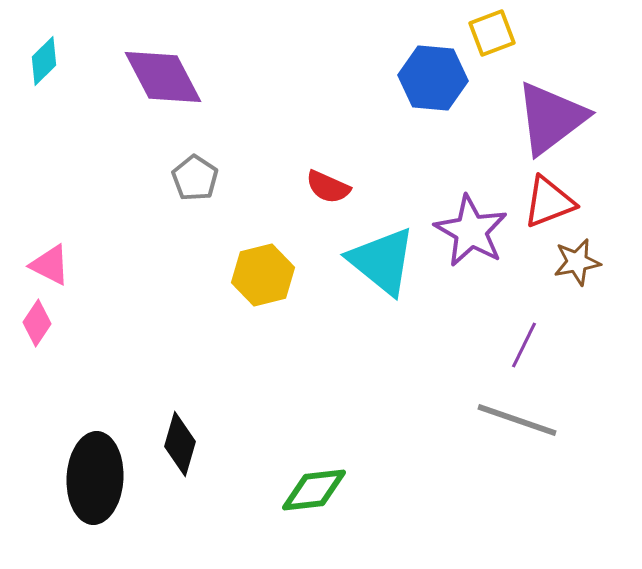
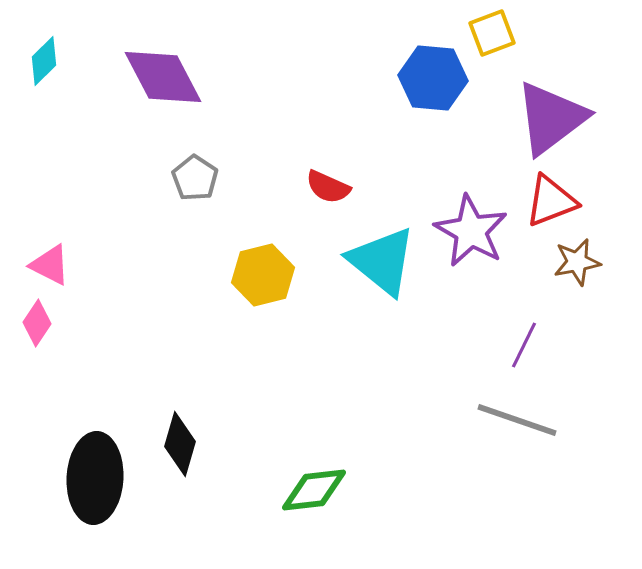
red triangle: moved 2 px right, 1 px up
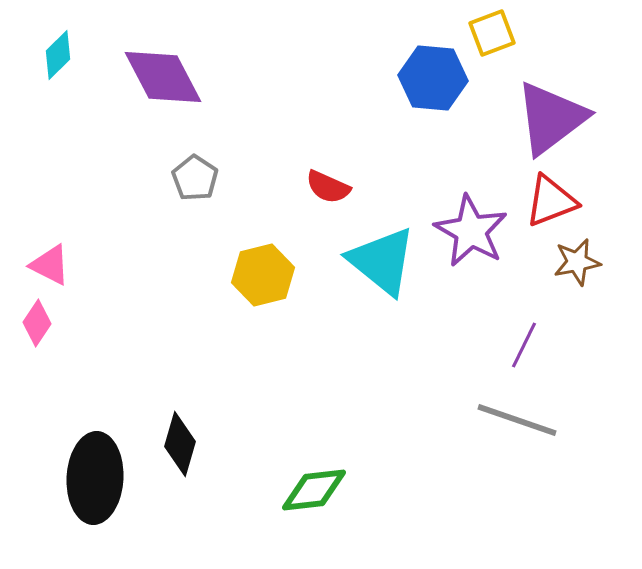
cyan diamond: moved 14 px right, 6 px up
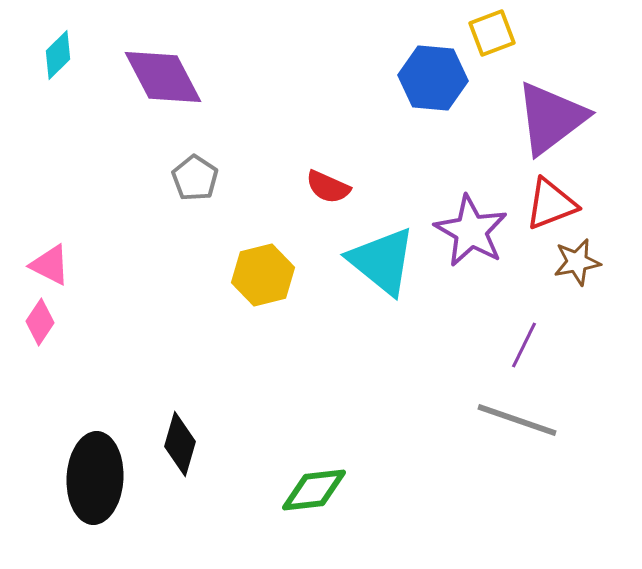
red triangle: moved 3 px down
pink diamond: moved 3 px right, 1 px up
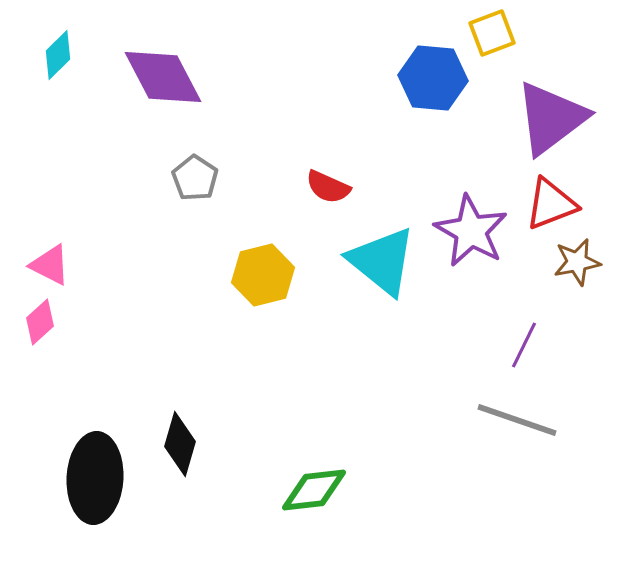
pink diamond: rotated 15 degrees clockwise
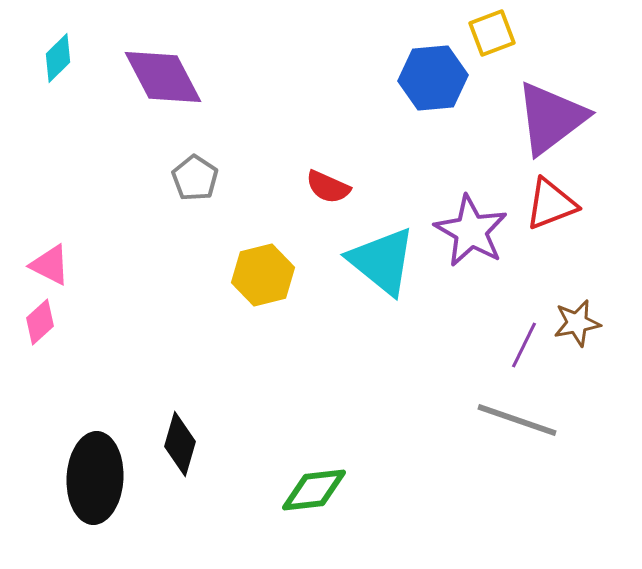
cyan diamond: moved 3 px down
blue hexagon: rotated 10 degrees counterclockwise
brown star: moved 61 px down
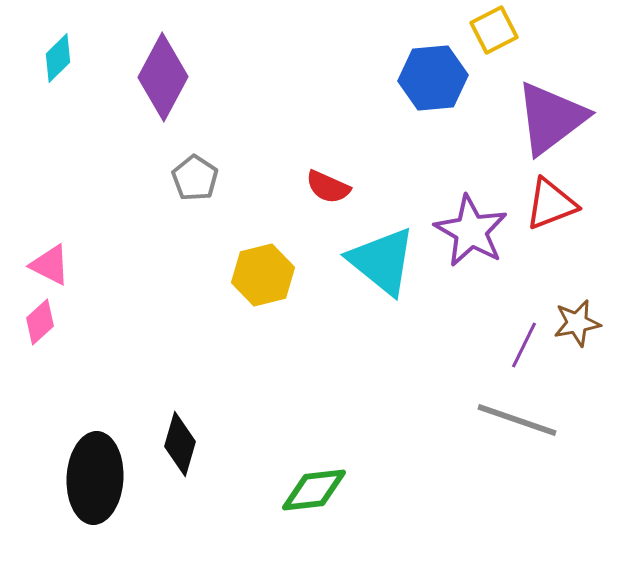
yellow square: moved 2 px right, 3 px up; rotated 6 degrees counterclockwise
purple diamond: rotated 56 degrees clockwise
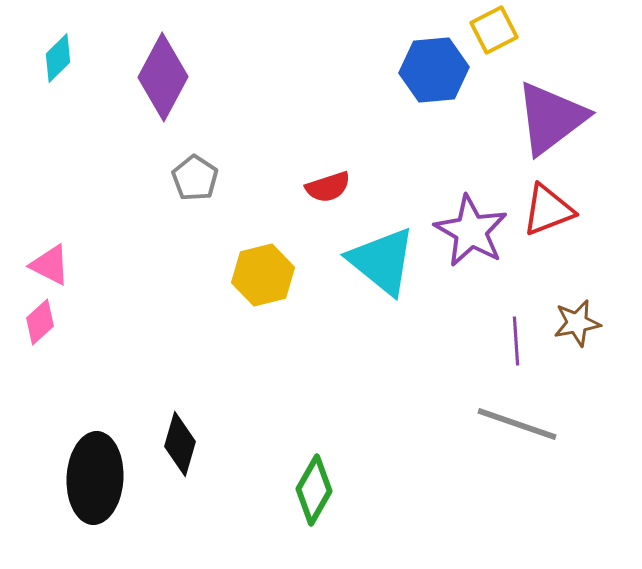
blue hexagon: moved 1 px right, 8 px up
red semicircle: rotated 42 degrees counterclockwise
red triangle: moved 3 px left, 6 px down
purple line: moved 8 px left, 4 px up; rotated 30 degrees counterclockwise
gray line: moved 4 px down
green diamond: rotated 54 degrees counterclockwise
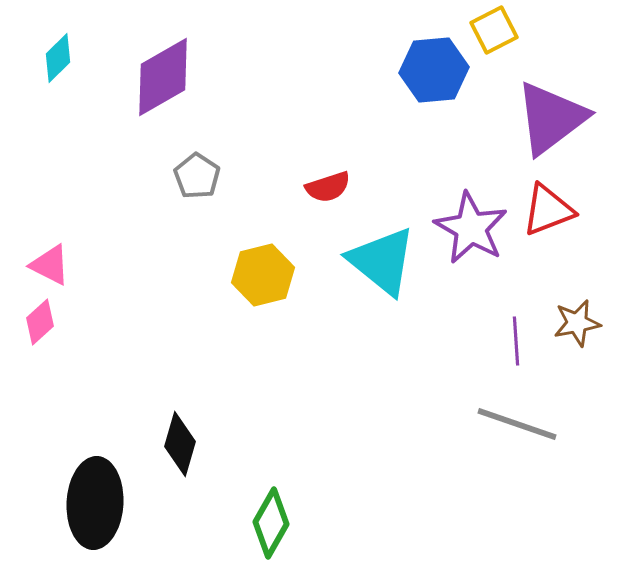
purple diamond: rotated 32 degrees clockwise
gray pentagon: moved 2 px right, 2 px up
purple star: moved 3 px up
black ellipse: moved 25 px down
green diamond: moved 43 px left, 33 px down
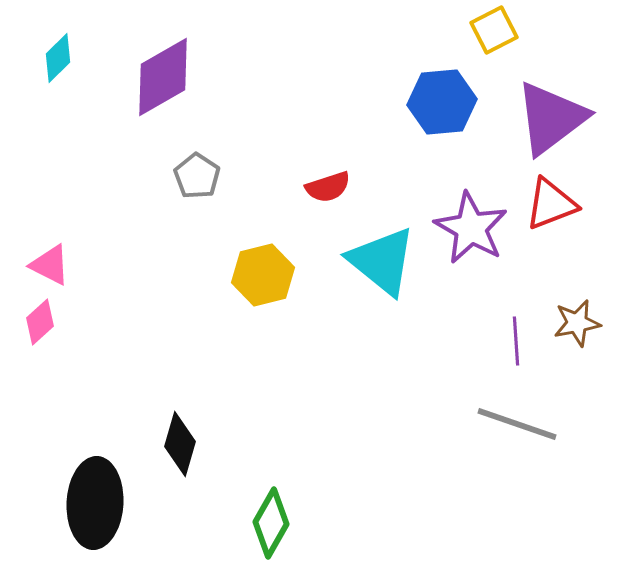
blue hexagon: moved 8 px right, 32 px down
red triangle: moved 3 px right, 6 px up
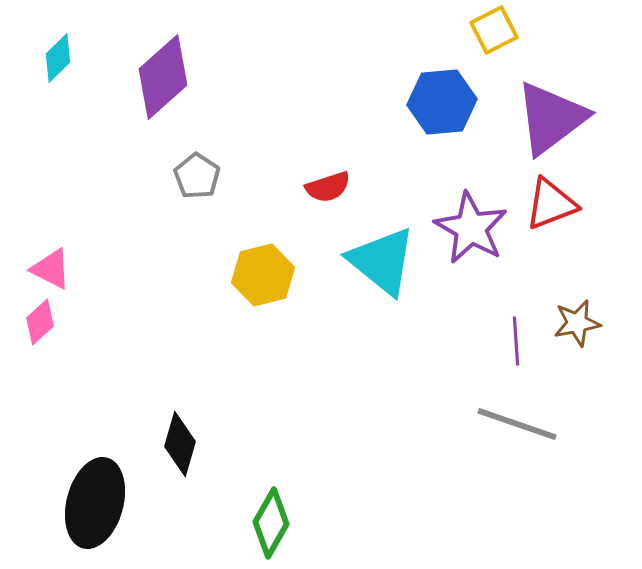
purple diamond: rotated 12 degrees counterclockwise
pink triangle: moved 1 px right, 4 px down
black ellipse: rotated 12 degrees clockwise
